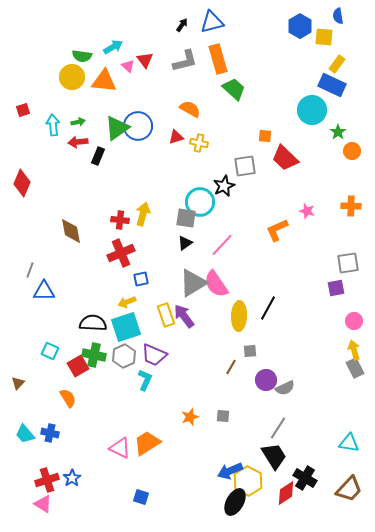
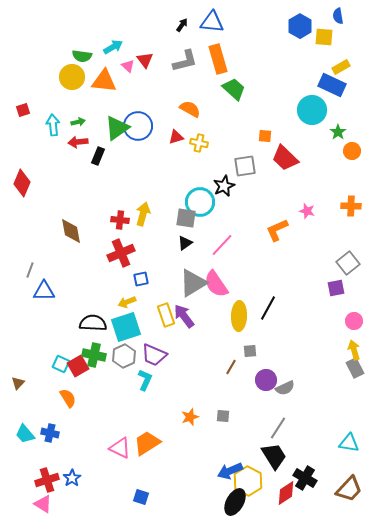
blue triangle at (212, 22): rotated 20 degrees clockwise
yellow rectangle at (337, 64): moved 4 px right, 3 px down; rotated 24 degrees clockwise
gray square at (348, 263): rotated 30 degrees counterclockwise
cyan square at (50, 351): moved 11 px right, 13 px down
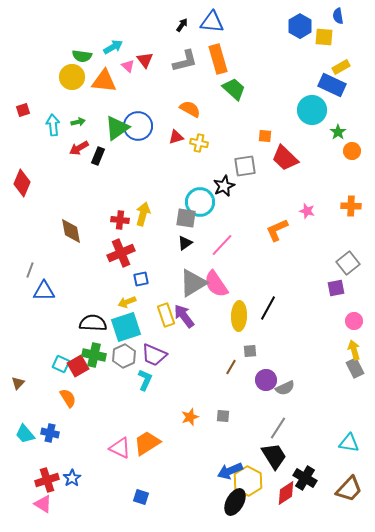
red arrow at (78, 142): moved 1 px right, 6 px down; rotated 24 degrees counterclockwise
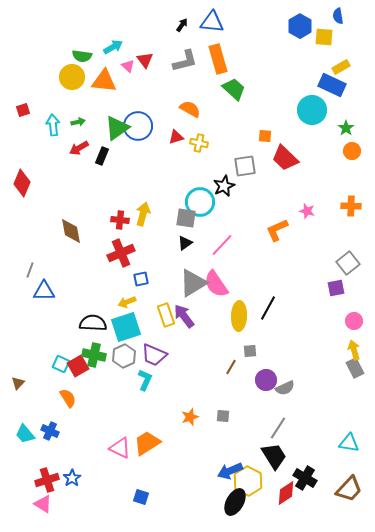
green star at (338, 132): moved 8 px right, 4 px up
black rectangle at (98, 156): moved 4 px right
blue cross at (50, 433): moved 2 px up; rotated 12 degrees clockwise
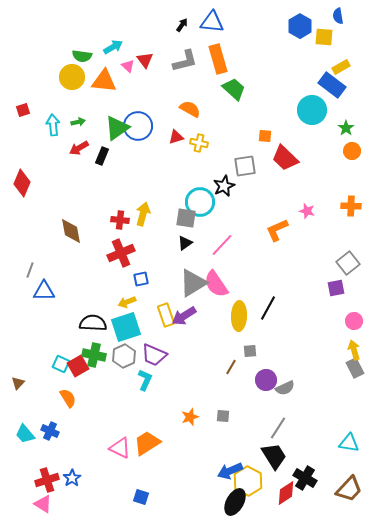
blue rectangle at (332, 85): rotated 12 degrees clockwise
purple arrow at (184, 316): rotated 85 degrees counterclockwise
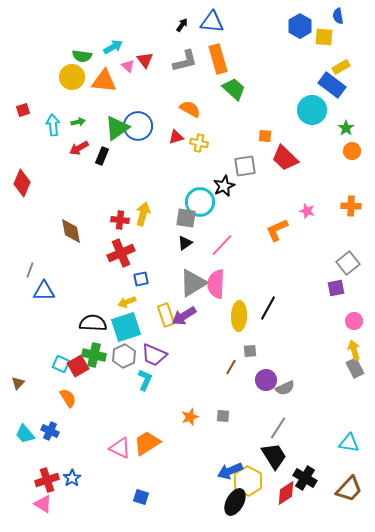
pink semicircle at (216, 284): rotated 36 degrees clockwise
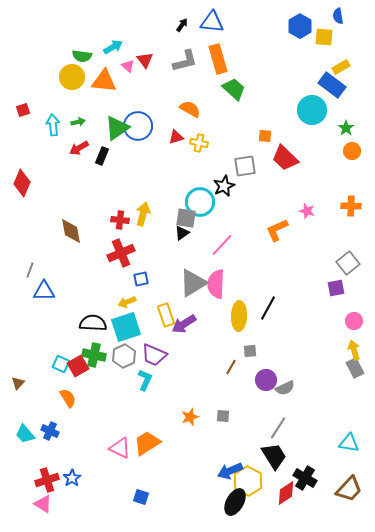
black triangle at (185, 243): moved 3 px left, 10 px up
purple arrow at (184, 316): moved 8 px down
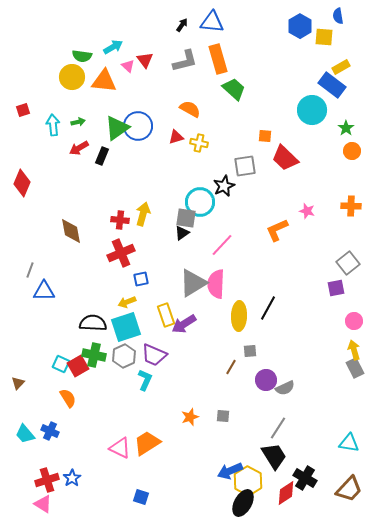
black ellipse at (235, 502): moved 8 px right, 1 px down
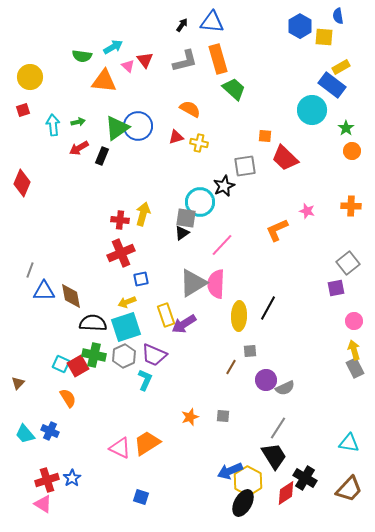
yellow circle at (72, 77): moved 42 px left
brown diamond at (71, 231): moved 65 px down
